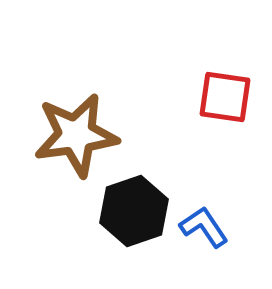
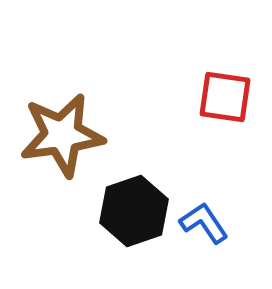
brown star: moved 14 px left
blue L-shape: moved 4 px up
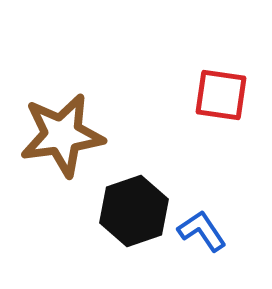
red square: moved 4 px left, 2 px up
blue L-shape: moved 2 px left, 8 px down
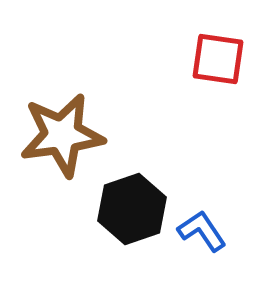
red square: moved 3 px left, 36 px up
black hexagon: moved 2 px left, 2 px up
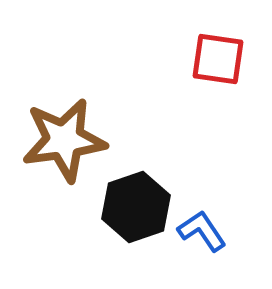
brown star: moved 2 px right, 5 px down
black hexagon: moved 4 px right, 2 px up
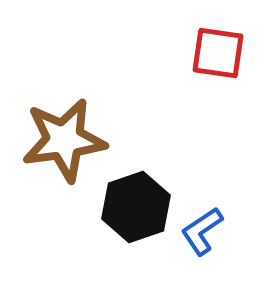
red square: moved 6 px up
blue L-shape: rotated 90 degrees counterclockwise
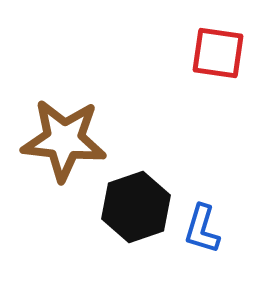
brown star: rotated 14 degrees clockwise
blue L-shape: moved 2 px up; rotated 39 degrees counterclockwise
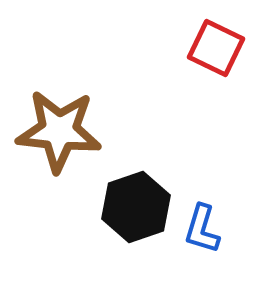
red square: moved 2 px left, 5 px up; rotated 18 degrees clockwise
brown star: moved 5 px left, 9 px up
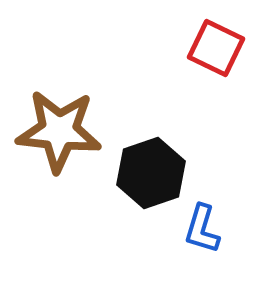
black hexagon: moved 15 px right, 34 px up
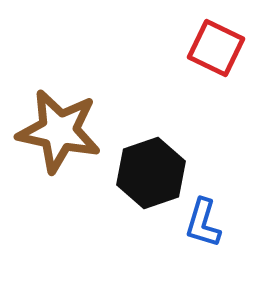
brown star: rotated 6 degrees clockwise
blue L-shape: moved 1 px right, 6 px up
